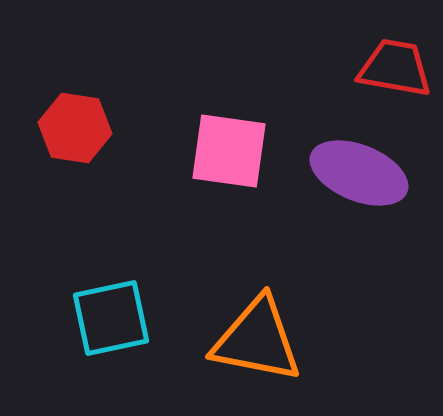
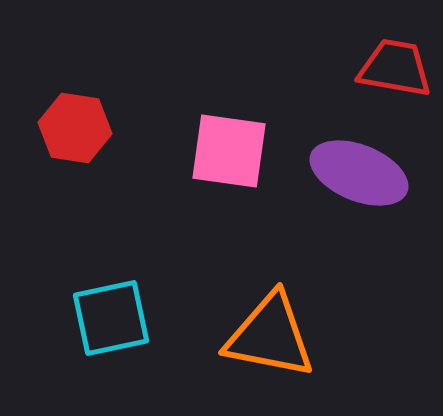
orange triangle: moved 13 px right, 4 px up
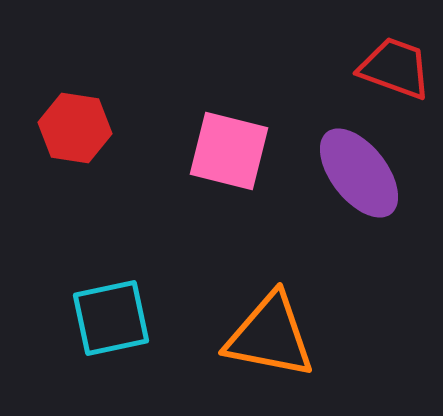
red trapezoid: rotated 10 degrees clockwise
pink square: rotated 6 degrees clockwise
purple ellipse: rotated 30 degrees clockwise
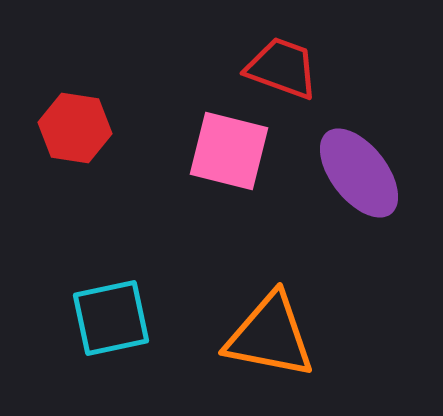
red trapezoid: moved 113 px left
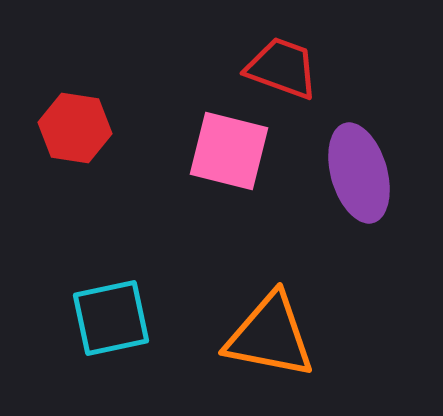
purple ellipse: rotated 22 degrees clockwise
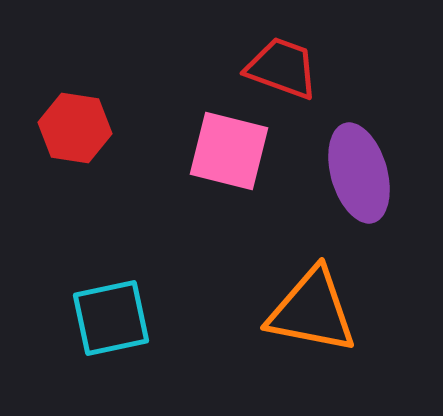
orange triangle: moved 42 px right, 25 px up
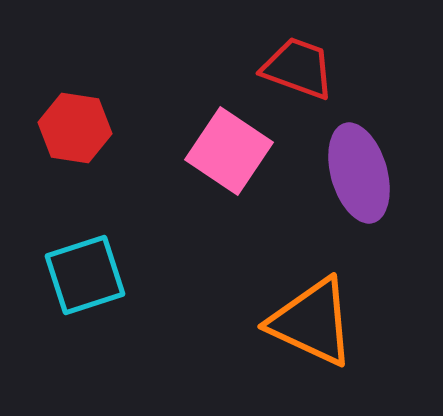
red trapezoid: moved 16 px right
pink square: rotated 20 degrees clockwise
orange triangle: moved 11 px down; rotated 14 degrees clockwise
cyan square: moved 26 px left, 43 px up; rotated 6 degrees counterclockwise
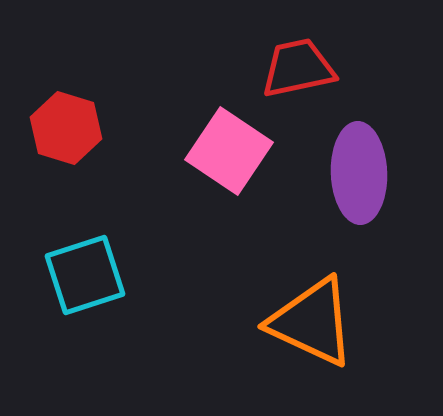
red trapezoid: rotated 32 degrees counterclockwise
red hexagon: moved 9 px left; rotated 8 degrees clockwise
purple ellipse: rotated 14 degrees clockwise
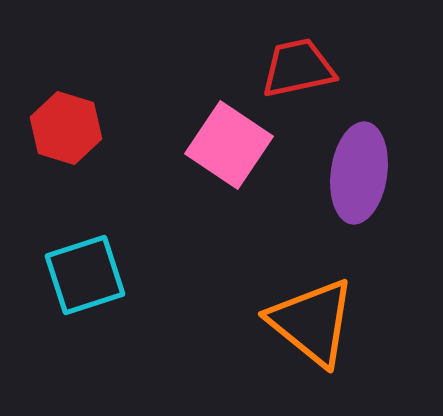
pink square: moved 6 px up
purple ellipse: rotated 10 degrees clockwise
orange triangle: rotated 14 degrees clockwise
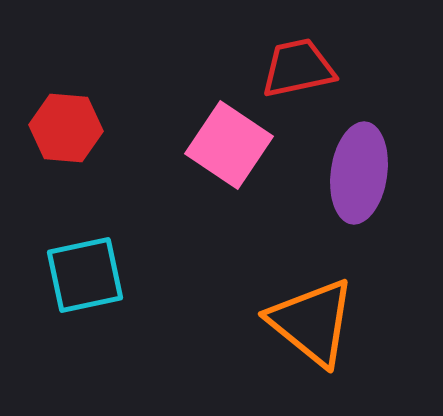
red hexagon: rotated 12 degrees counterclockwise
cyan square: rotated 6 degrees clockwise
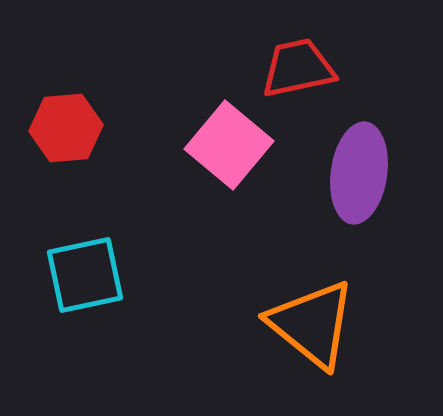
red hexagon: rotated 10 degrees counterclockwise
pink square: rotated 6 degrees clockwise
orange triangle: moved 2 px down
